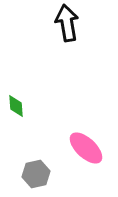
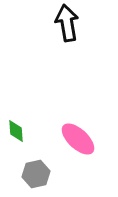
green diamond: moved 25 px down
pink ellipse: moved 8 px left, 9 px up
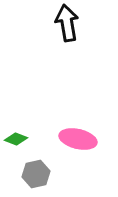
green diamond: moved 8 px down; rotated 65 degrees counterclockwise
pink ellipse: rotated 30 degrees counterclockwise
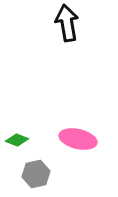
green diamond: moved 1 px right, 1 px down
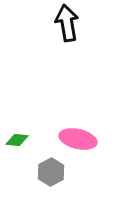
green diamond: rotated 15 degrees counterclockwise
gray hexagon: moved 15 px right, 2 px up; rotated 16 degrees counterclockwise
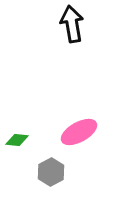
black arrow: moved 5 px right, 1 px down
pink ellipse: moved 1 px right, 7 px up; rotated 42 degrees counterclockwise
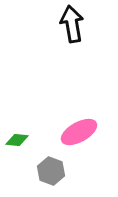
gray hexagon: moved 1 px up; rotated 12 degrees counterclockwise
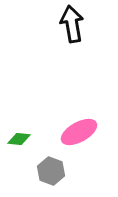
green diamond: moved 2 px right, 1 px up
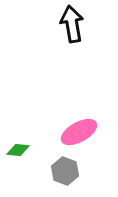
green diamond: moved 1 px left, 11 px down
gray hexagon: moved 14 px right
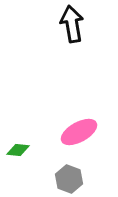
gray hexagon: moved 4 px right, 8 px down
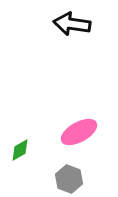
black arrow: rotated 72 degrees counterclockwise
green diamond: moved 2 px right; rotated 35 degrees counterclockwise
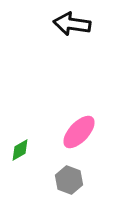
pink ellipse: rotated 18 degrees counterclockwise
gray hexagon: moved 1 px down
